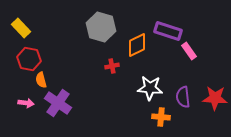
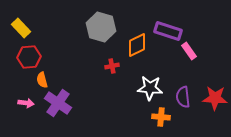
red hexagon: moved 2 px up; rotated 15 degrees counterclockwise
orange semicircle: moved 1 px right
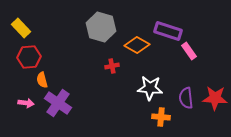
orange diamond: rotated 55 degrees clockwise
purple semicircle: moved 3 px right, 1 px down
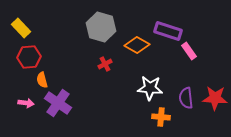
red cross: moved 7 px left, 2 px up; rotated 16 degrees counterclockwise
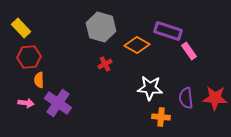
orange semicircle: moved 3 px left; rotated 14 degrees clockwise
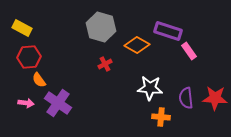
yellow rectangle: moved 1 px right; rotated 18 degrees counterclockwise
orange semicircle: rotated 35 degrees counterclockwise
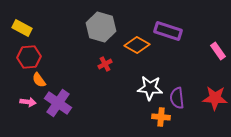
pink rectangle: moved 29 px right
purple semicircle: moved 9 px left
pink arrow: moved 2 px right, 1 px up
